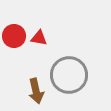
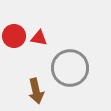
gray circle: moved 1 px right, 7 px up
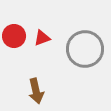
red triangle: moved 3 px right; rotated 30 degrees counterclockwise
gray circle: moved 15 px right, 19 px up
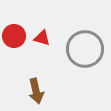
red triangle: rotated 36 degrees clockwise
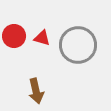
gray circle: moved 7 px left, 4 px up
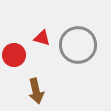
red circle: moved 19 px down
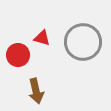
gray circle: moved 5 px right, 3 px up
red circle: moved 4 px right
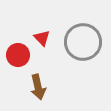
red triangle: rotated 30 degrees clockwise
brown arrow: moved 2 px right, 4 px up
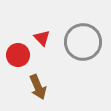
brown arrow: rotated 10 degrees counterclockwise
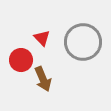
red circle: moved 3 px right, 5 px down
brown arrow: moved 5 px right, 8 px up
